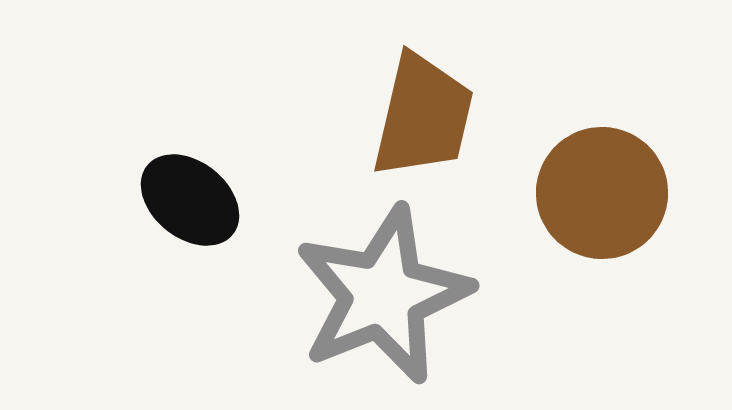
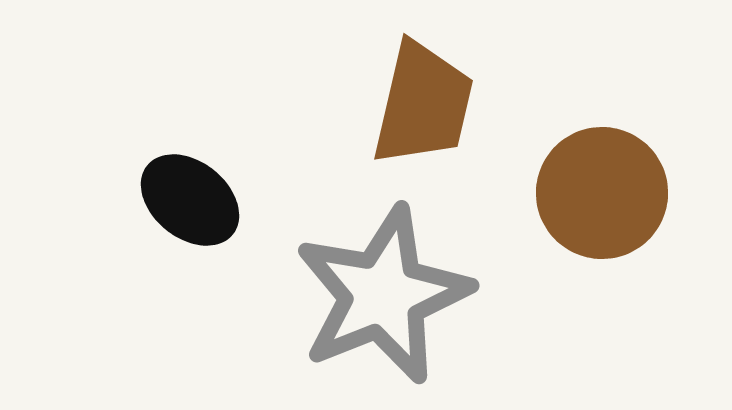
brown trapezoid: moved 12 px up
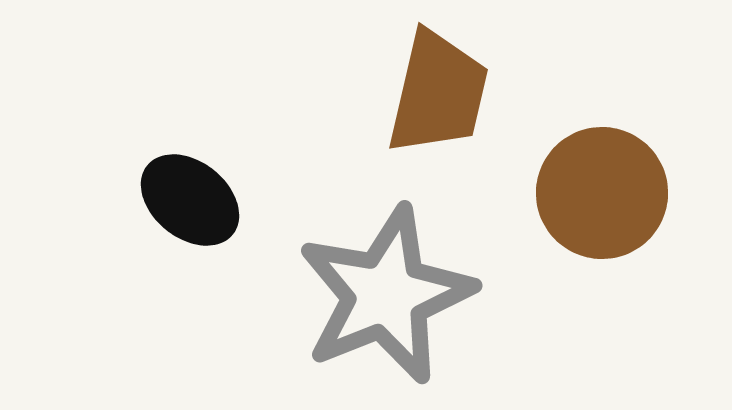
brown trapezoid: moved 15 px right, 11 px up
gray star: moved 3 px right
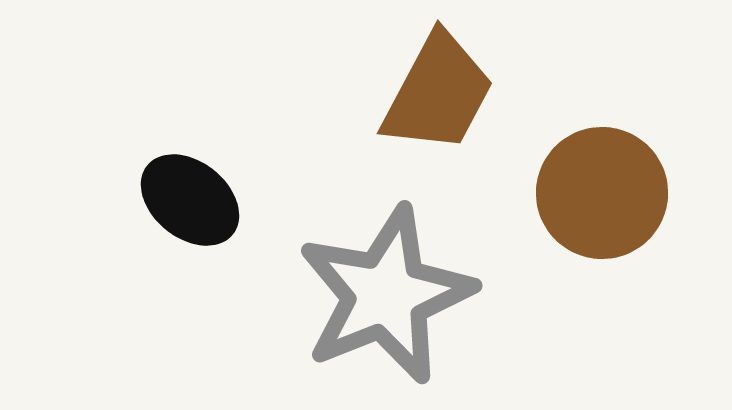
brown trapezoid: rotated 15 degrees clockwise
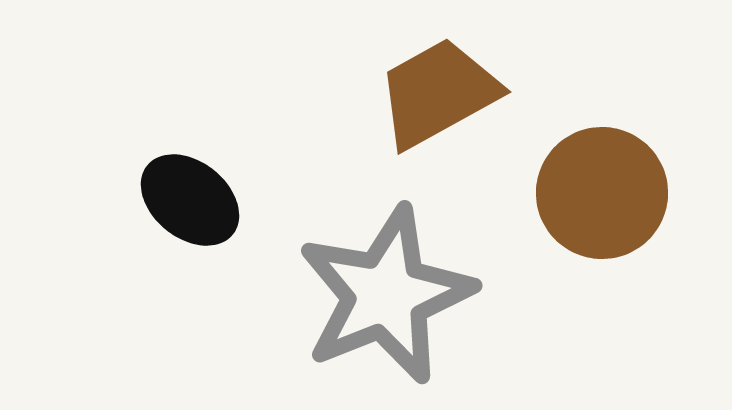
brown trapezoid: rotated 147 degrees counterclockwise
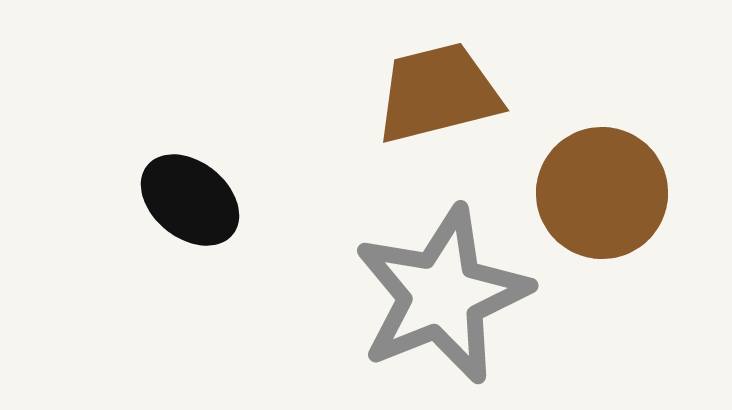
brown trapezoid: rotated 15 degrees clockwise
gray star: moved 56 px right
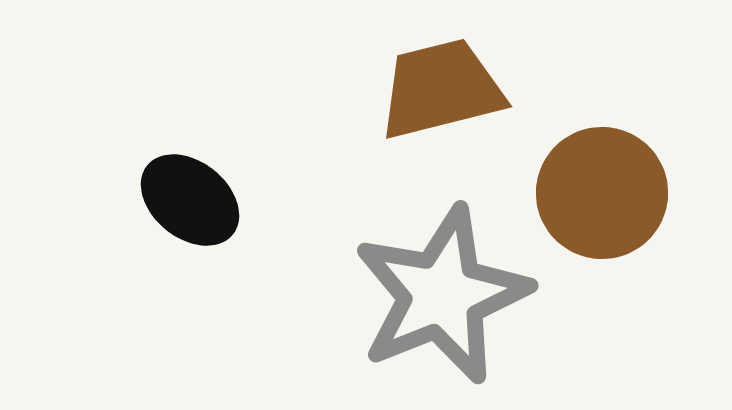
brown trapezoid: moved 3 px right, 4 px up
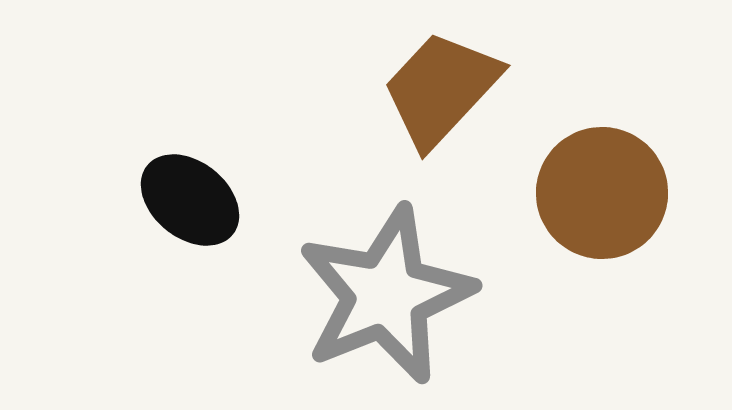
brown trapezoid: rotated 33 degrees counterclockwise
gray star: moved 56 px left
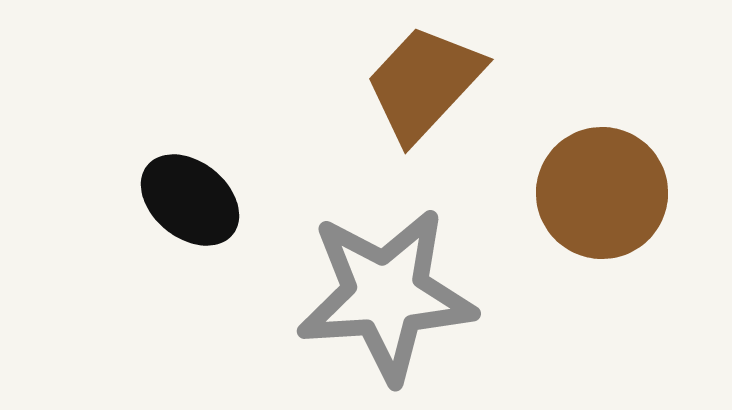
brown trapezoid: moved 17 px left, 6 px up
gray star: rotated 18 degrees clockwise
